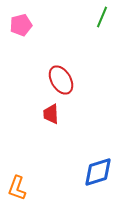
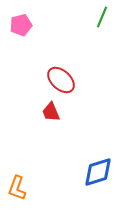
red ellipse: rotated 16 degrees counterclockwise
red trapezoid: moved 2 px up; rotated 20 degrees counterclockwise
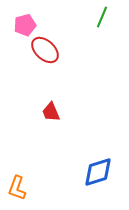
pink pentagon: moved 4 px right
red ellipse: moved 16 px left, 30 px up
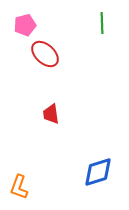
green line: moved 6 px down; rotated 25 degrees counterclockwise
red ellipse: moved 4 px down
red trapezoid: moved 2 px down; rotated 15 degrees clockwise
orange L-shape: moved 2 px right, 1 px up
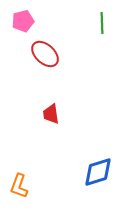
pink pentagon: moved 2 px left, 4 px up
orange L-shape: moved 1 px up
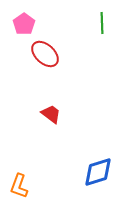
pink pentagon: moved 1 px right, 3 px down; rotated 20 degrees counterclockwise
red trapezoid: rotated 135 degrees clockwise
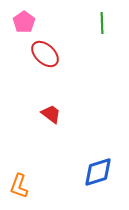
pink pentagon: moved 2 px up
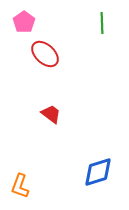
orange L-shape: moved 1 px right
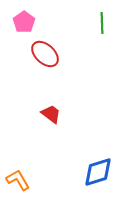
orange L-shape: moved 2 px left, 6 px up; rotated 130 degrees clockwise
